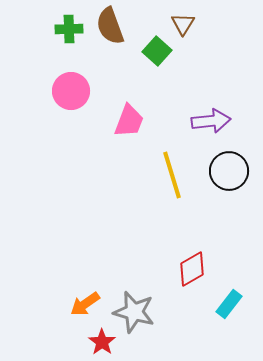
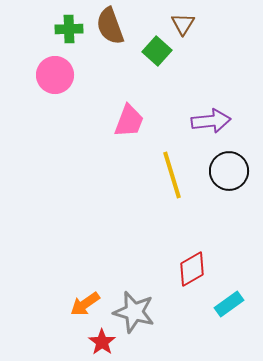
pink circle: moved 16 px left, 16 px up
cyan rectangle: rotated 16 degrees clockwise
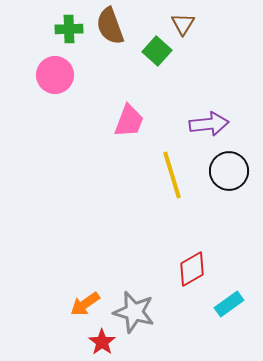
purple arrow: moved 2 px left, 3 px down
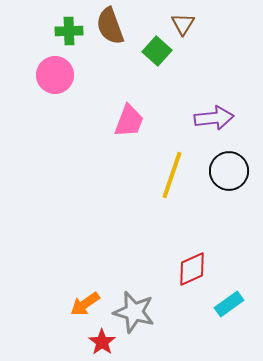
green cross: moved 2 px down
purple arrow: moved 5 px right, 6 px up
yellow line: rotated 36 degrees clockwise
red diamond: rotated 6 degrees clockwise
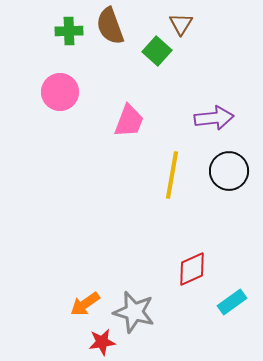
brown triangle: moved 2 px left
pink circle: moved 5 px right, 17 px down
yellow line: rotated 9 degrees counterclockwise
cyan rectangle: moved 3 px right, 2 px up
red star: rotated 28 degrees clockwise
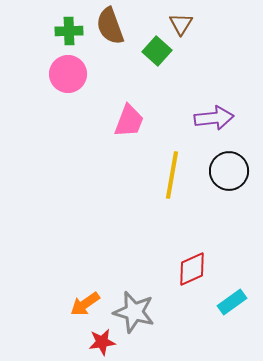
pink circle: moved 8 px right, 18 px up
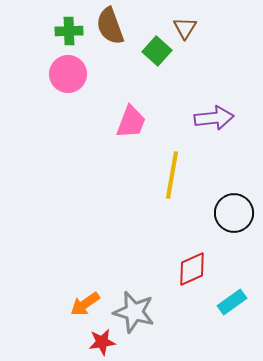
brown triangle: moved 4 px right, 4 px down
pink trapezoid: moved 2 px right, 1 px down
black circle: moved 5 px right, 42 px down
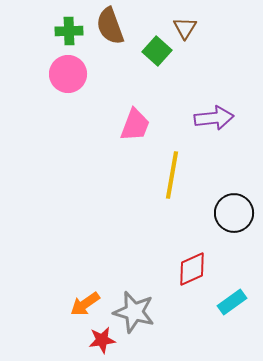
pink trapezoid: moved 4 px right, 3 px down
red star: moved 2 px up
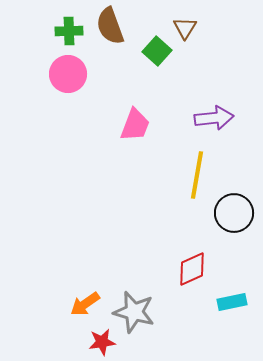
yellow line: moved 25 px right
cyan rectangle: rotated 24 degrees clockwise
red star: moved 2 px down
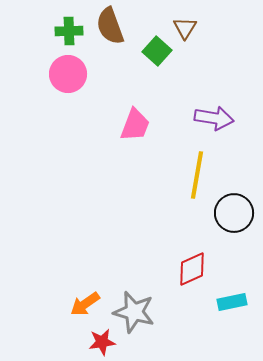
purple arrow: rotated 15 degrees clockwise
